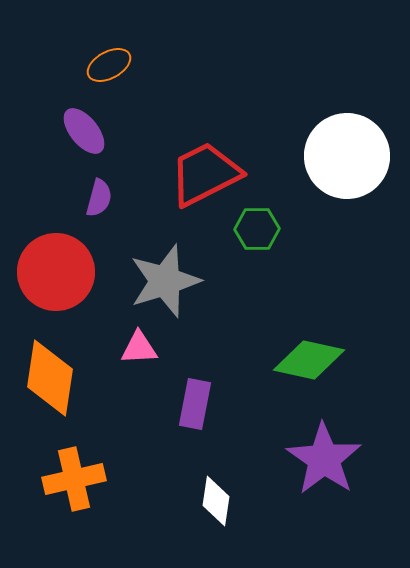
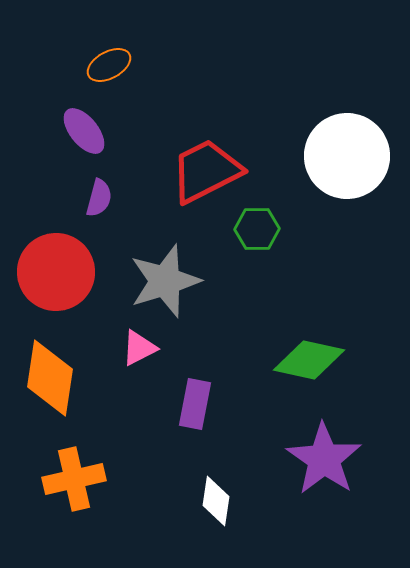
red trapezoid: moved 1 px right, 3 px up
pink triangle: rotated 24 degrees counterclockwise
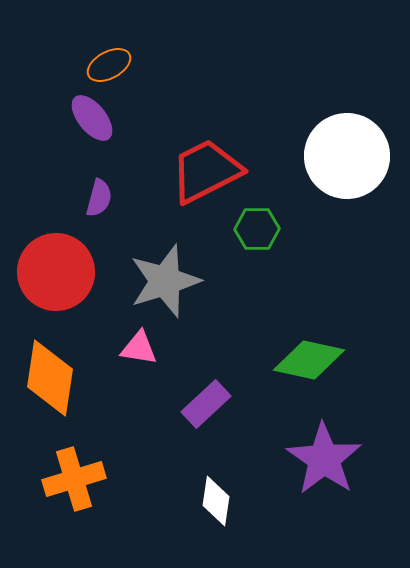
purple ellipse: moved 8 px right, 13 px up
pink triangle: rotated 36 degrees clockwise
purple rectangle: moved 11 px right; rotated 36 degrees clockwise
orange cross: rotated 4 degrees counterclockwise
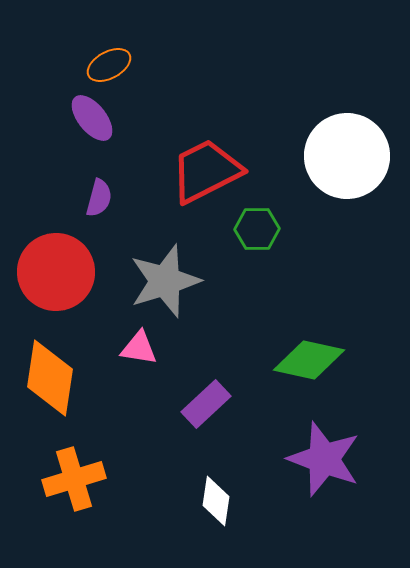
purple star: rotated 14 degrees counterclockwise
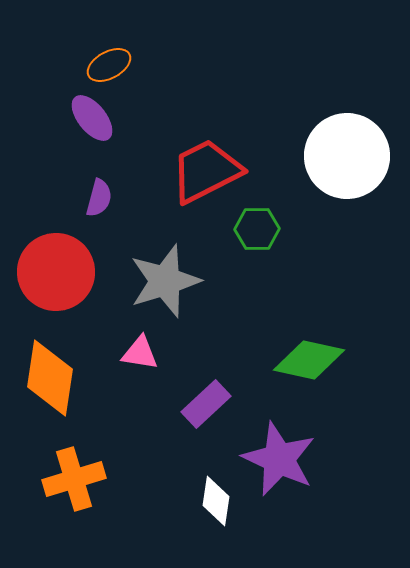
pink triangle: moved 1 px right, 5 px down
purple star: moved 45 px left; rotated 4 degrees clockwise
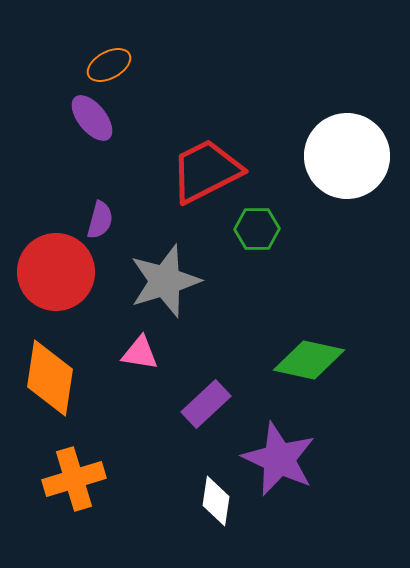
purple semicircle: moved 1 px right, 22 px down
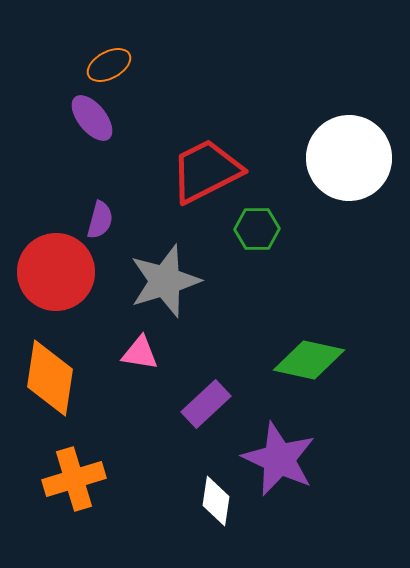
white circle: moved 2 px right, 2 px down
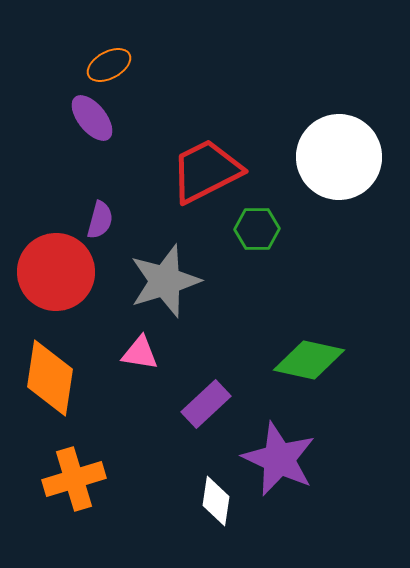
white circle: moved 10 px left, 1 px up
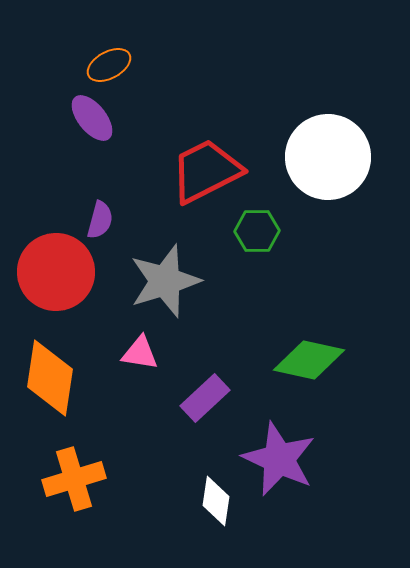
white circle: moved 11 px left
green hexagon: moved 2 px down
purple rectangle: moved 1 px left, 6 px up
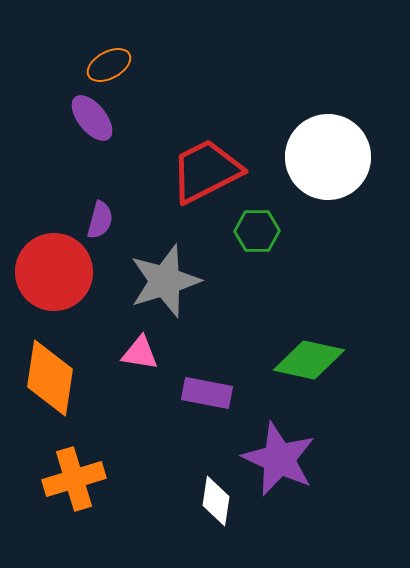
red circle: moved 2 px left
purple rectangle: moved 2 px right, 5 px up; rotated 54 degrees clockwise
